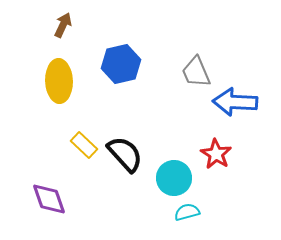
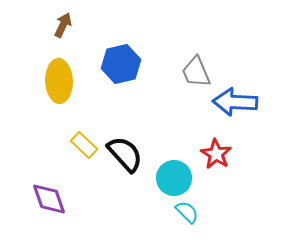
cyan semicircle: rotated 60 degrees clockwise
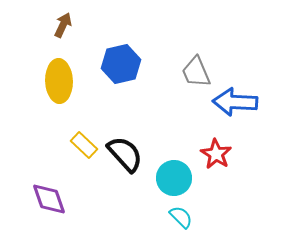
cyan semicircle: moved 6 px left, 5 px down
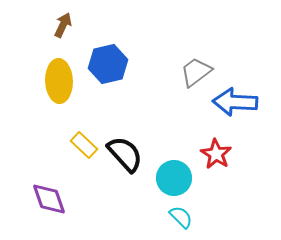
blue hexagon: moved 13 px left
gray trapezoid: rotated 76 degrees clockwise
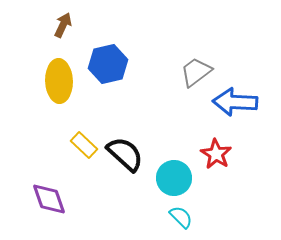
black semicircle: rotated 6 degrees counterclockwise
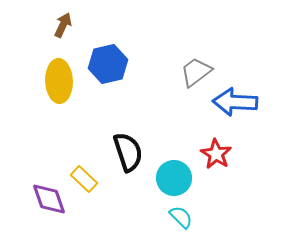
yellow rectangle: moved 34 px down
black semicircle: moved 3 px right, 2 px up; rotated 30 degrees clockwise
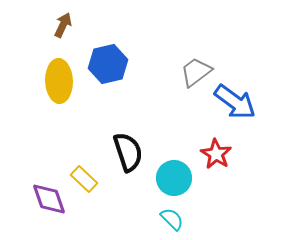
blue arrow: rotated 147 degrees counterclockwise
cyan semicircle: moved 9 px left, 2 px down
